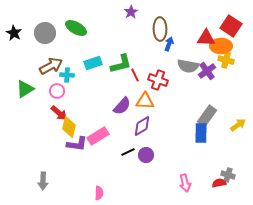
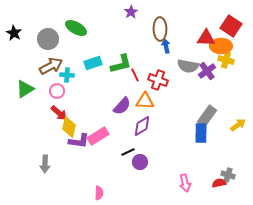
gray circle: moved 3 px right, 6 px down
blue arrow: moved 3 px left, 2 px down; rotated 32 degrees counterclockwise
purple L-shape: moved 2 px right, 3 px up
purple circle: moved 6 px left, 7 px down
gray arrow: moved 2 px right, 17 px up
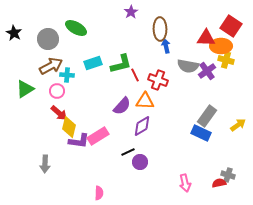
blue rectangle: rotated 66 degrees counterclockwise
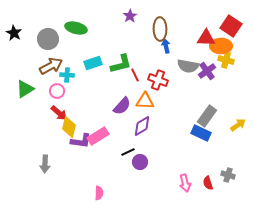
purple star: moved 1 px left, 4 px down
green ellipse: rotated 15 degrees counterclockwise
purple L-shape: moved 2 px right
red semicircle: moved 11 px left; rotated 96 degrees counterclockwise
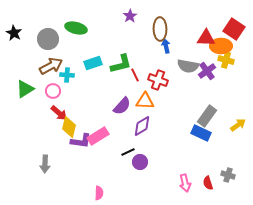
red square: moved 3 px right, 3 px down
pink circle: moved 4 px left
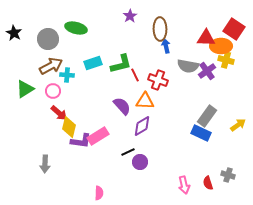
purple semicircle: rotated 84 degrees counterclockwise
pink arrow: moved 1 px left, 2 px down
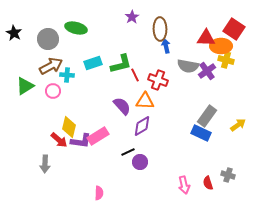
purple star: moved 2 px right, 1 px down
green triangle: moved 3 px up
red arrow: moved 27 px down
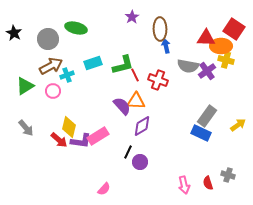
green L-shape: moved 2 px right, 1 px down
cyan cross: rotated 24 degrees counterclockwise
orange triangle: moved 9 px left
black line: rotated 40 degrees counterclockwise
gray arrow: moved 19 px left, 36 px up; rotated 42 degrees counterclockwise
pink semicircle: moved 5 px right, 4 px up; rotated 40 degrees clockwise
